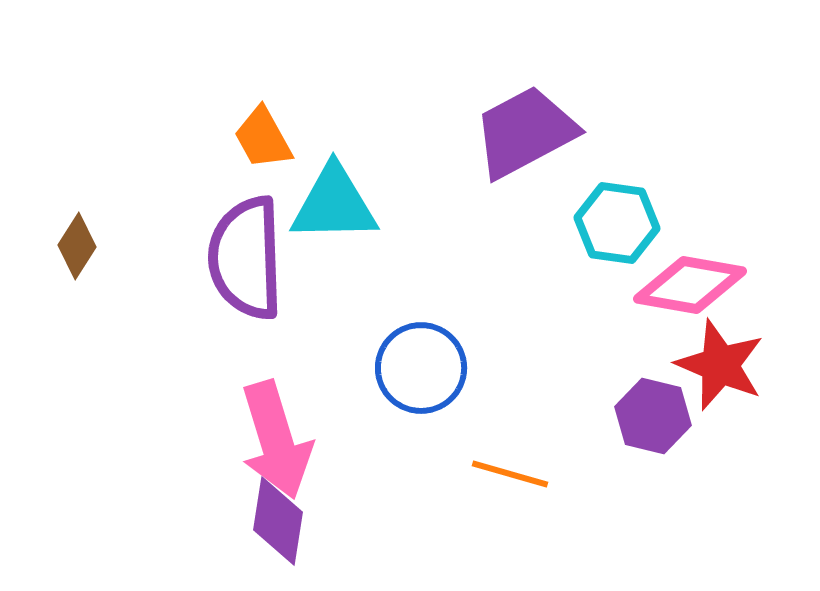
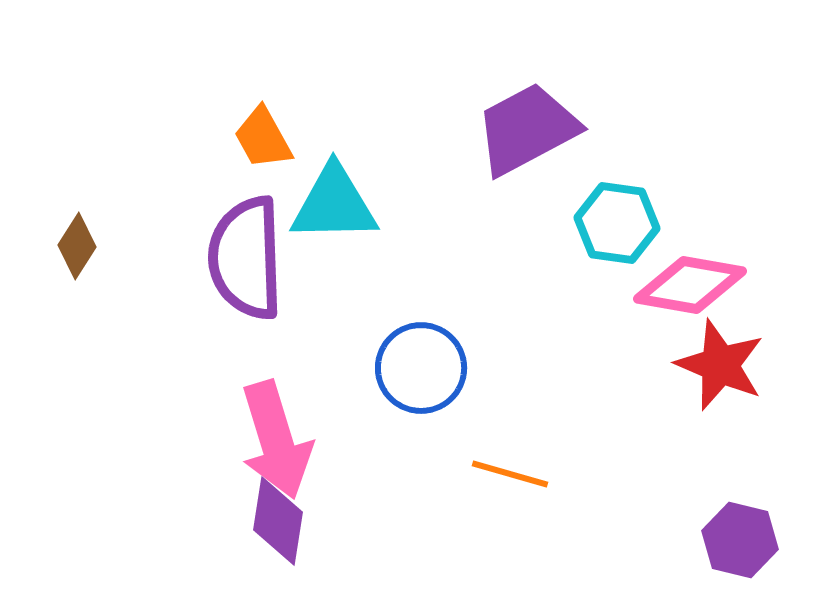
purple trapezoid: moved 2 px right, 3 px up
purple hexagon: moved 87 px right, 124 px down
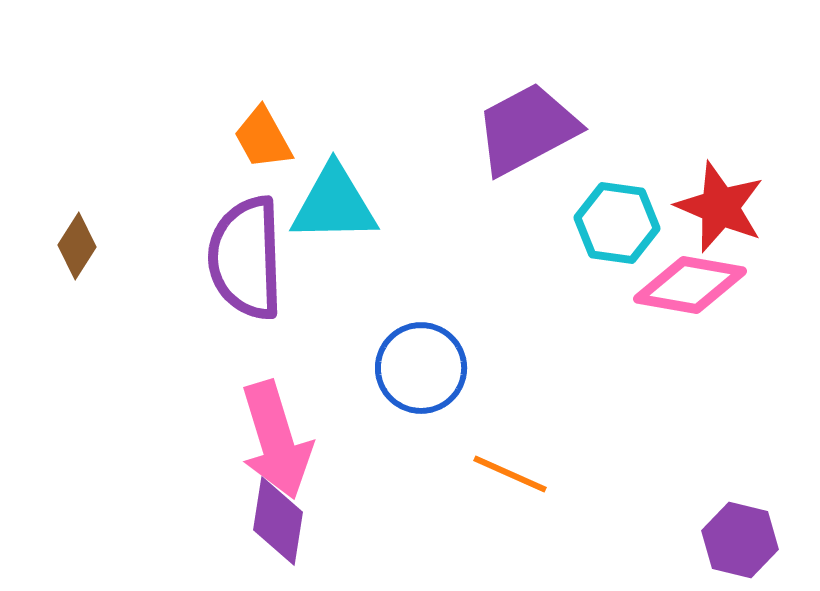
red star: moved 158 px up
orange line: rotated 8 degrees clockwise
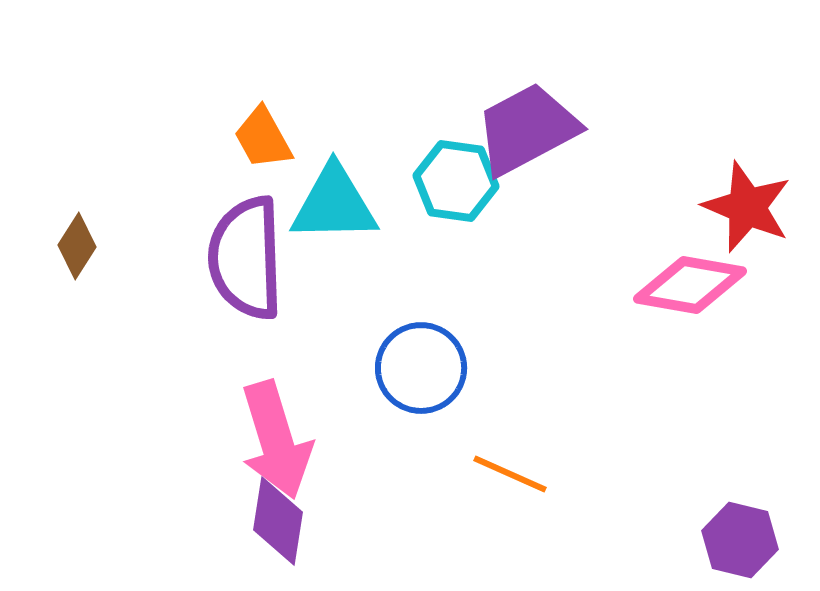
red star: moved 27 px right
cyan hexagon: moved 161 px left, 42 px up
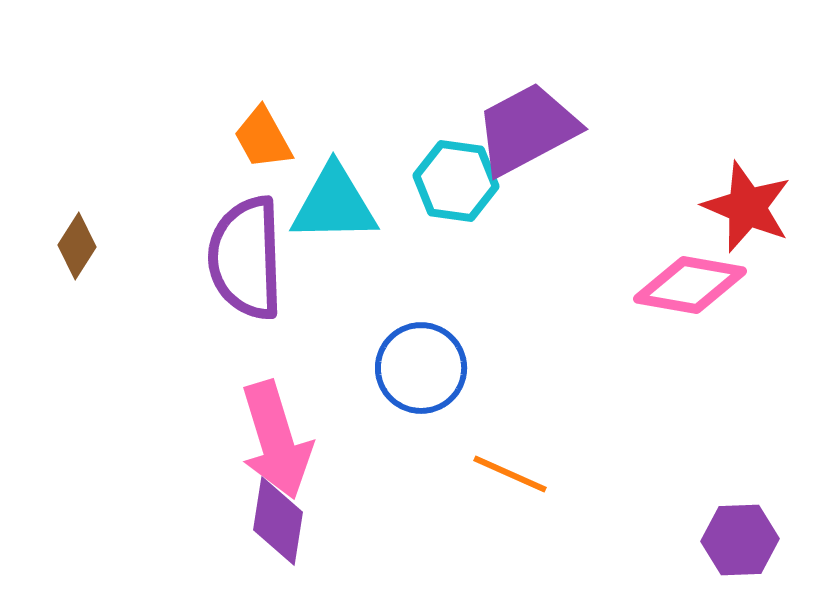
purple hexagon: rotated 16 degrees counterclockwise
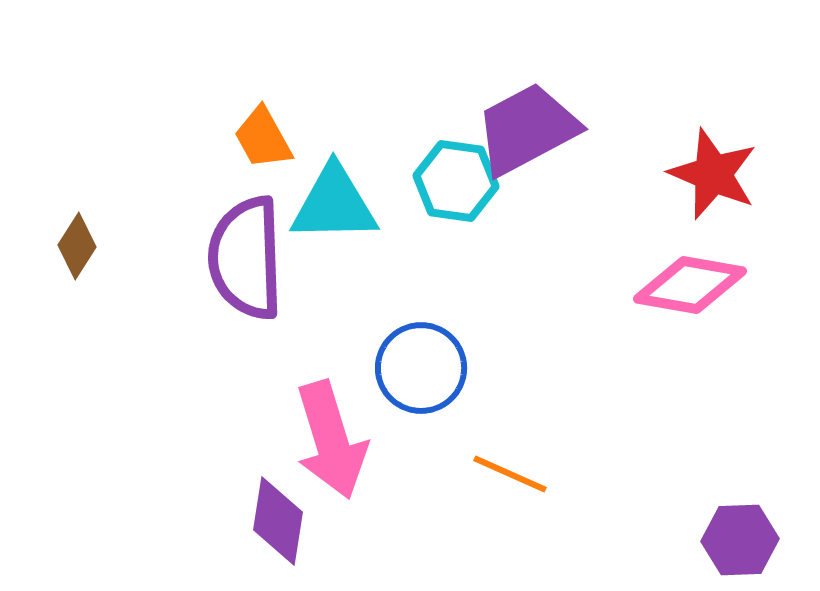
red star: moved 34 px left, 33 px up
pink arrow: moved 55 px right
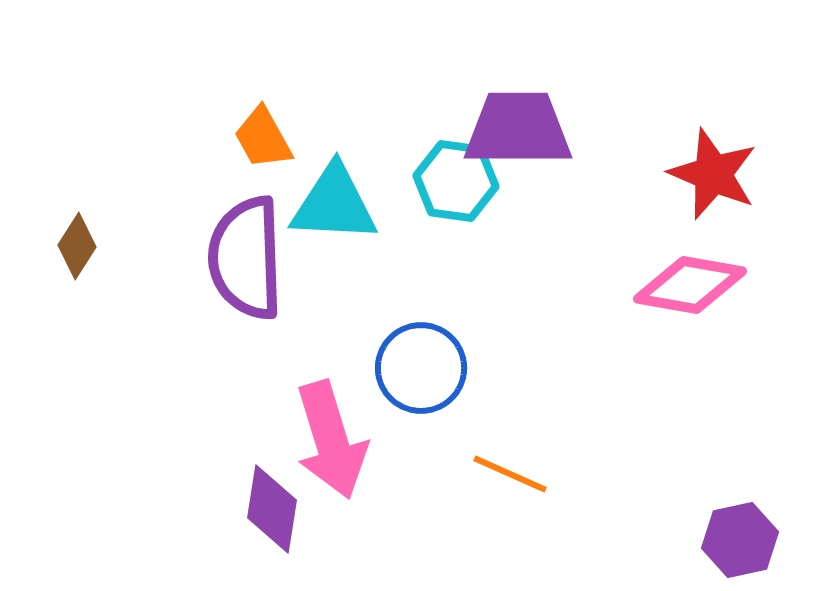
purple trapezoid: moved 9 px left; rotated 28 degrees clockwise
cyan triangle: rotated 4 degrees clockwise
purple diamond: moved 6 px left, 12 px up
purple hexagon: rotated 10 degrees counterclockwise
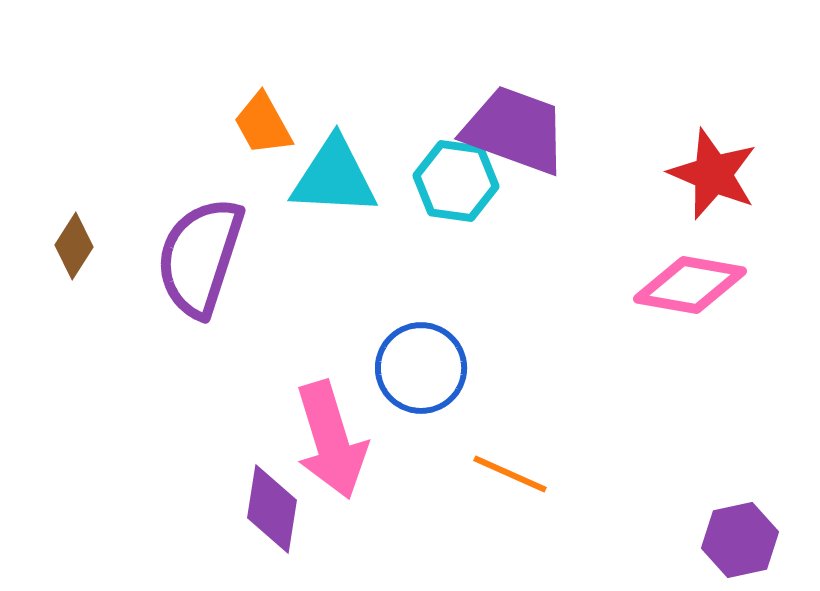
purple trapezoid: moved 3 px left, 1 px down; rotated 20 degrees clockwise
orange trapezoid: moved 14 px up
cyan triangle: moved 27 px up
brown diamond: moved 3 px left
purple semicircle: moved 46 px left, 1 px up; rotated 20 degrees clockwise
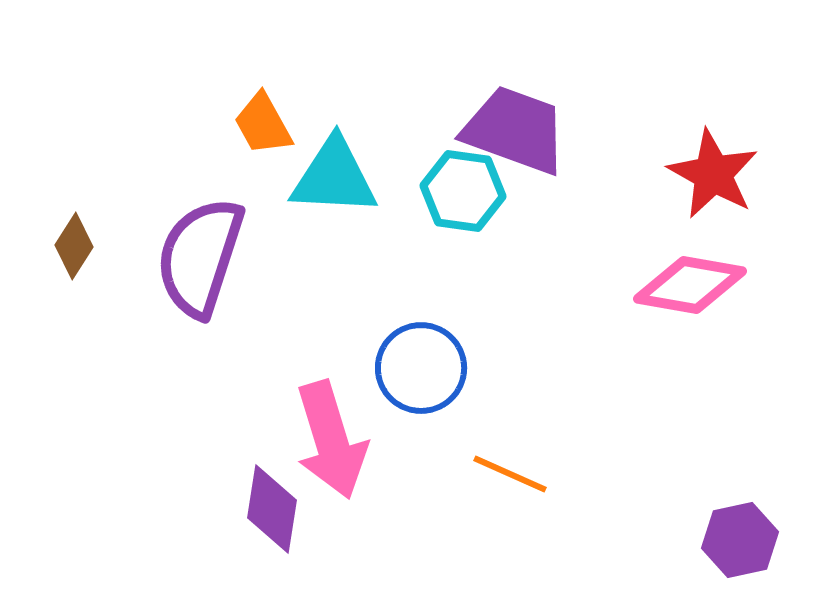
red star: rotated 6 degrees clockwise
cyan hexagon: moved 7 px right, 10 px down
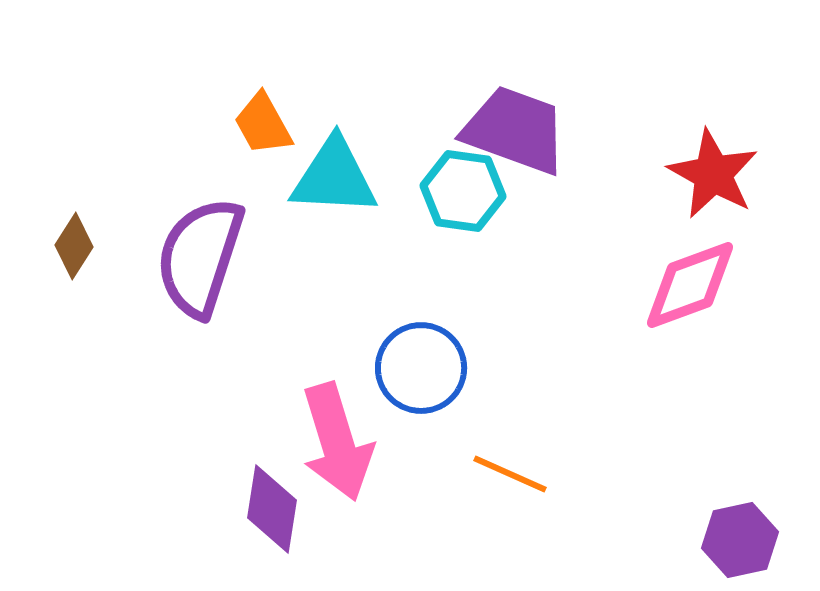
pink diamond: rotated 30 degrees counterclockwise
pink arrow: moved 6 px right, 2 px down
